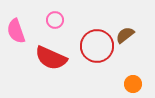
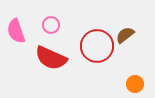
pink circle: moved 4 px left, 5 px down
orange circle: moved 2 px right
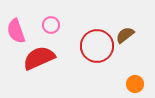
red semicircle: moved 12 px left; rotated 132 degrees clockwise
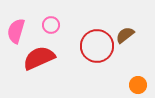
pink semicircle: rotated 35 degrees clockwise
orange circle: moved 3 px right, 1 px down
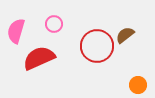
pink circle: moved 3 px right, 1 px up
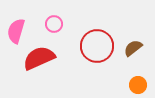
brown semicircle: moved 8 px right, 13 px down
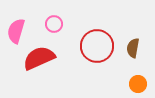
brown semicircle: rotated 42 degrees counterclockwise
orange circle: moved 1 px up
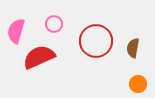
red circle: moved 1 px left, 5 px up
red semicircle: moved 1 px up
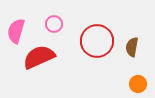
red circle: moved 1 px right
brown semicircle: moved 1 px left, 1 px up
